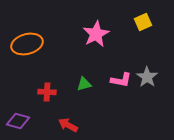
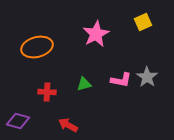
orange ellipse: moved 10 px right, 3 px down
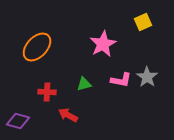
pink star: moved 7 px right, 10 px down
orange ellipse: rotated 32 degrees counterclockwise
red arrow: moved 10 px up
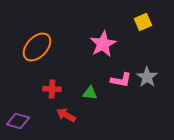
green triangle: moved 6 px right, 9 px down; rotated 21 degrees clockwise
red cross: moved 5 px right, 3 px up
red arrow: moved 2 px left
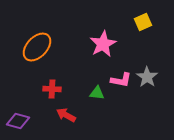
green triangle: moved 7 px right
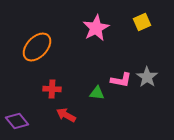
yellow square: moved 1 px left
pink star: moved 7 px left, 16 px up
purple diamond: moved 1 px left; rotated 35 degrees clockwise
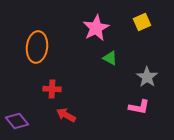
orange ellipse: rotated 36 degrees counterclockwise
pink L-shape: moved 18 px right, 27 px down
green triangle: moved 13 px right, 35 px up; rotated 21 degrees clockwise
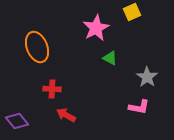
yellow square: moved 10 px left, 10 px up
orange ellipse: rotated 28 degrees counterclockwise
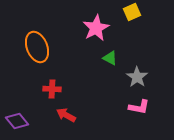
gray star: moved 10 px left
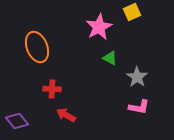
pink star: moved 3 px right, 1 px up
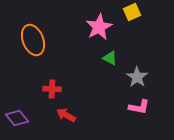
orange ellipse: moved 4 px left, 7 px up
purple diamond: moved 3 px up
